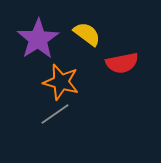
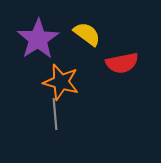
gray line: rotated 60 degrees counterclockwise
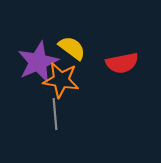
yellow semicircle: moved 15 px left, 14 px down
purple star: moved 23 px down; rotated 9 degrees clockwise
orange star: moved 2 px up; rotated 6 degrees counterclockwise
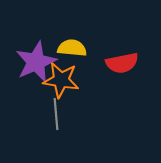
yellow semicircle: rotated 32 degrees counterclockwise
purple star: moved 2 px left
gray line: moved 1 px right
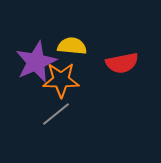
yellow semicircle: moved 2 px up
orange star: rotated 9 degrees counterclockwise
gray line: rotated 56 degrees clockwise
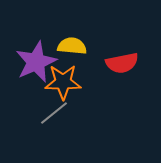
orange star: moved 2 px right, 2 px down
gray line: moved 2 px left, 1 px up
